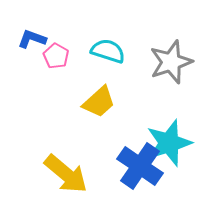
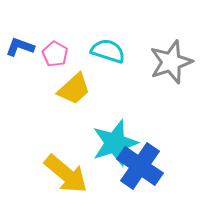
blue L-shape: moved 12 px left, 8 px down
pink pentagon: moved 1 px left, 2 px up
yellow trapezoid: moved 25 px left, 13 px up
cyan star: moved 54 px left
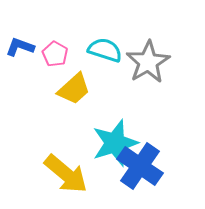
cyan semicircle: moved 3 px left, 1 px up
gray star: moved 23 px left; rotated 12 degrees counterclockwise
